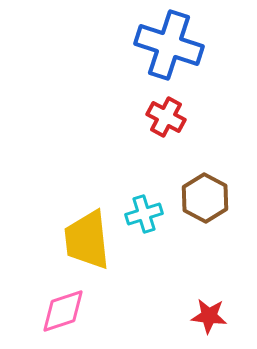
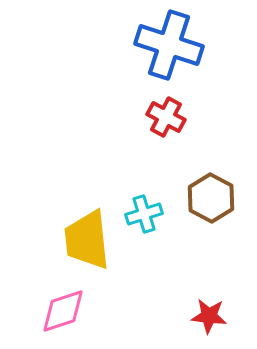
brown hexagon: moved 6 px right
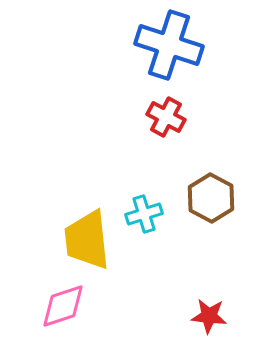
pink diamond: moved 5 px up
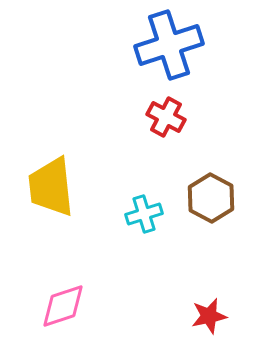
blue cross: rotated 36 degrees counterclockwise
yellow trapezoid: moved 36 px left, 53 px up
red star: rotated 18 degrees counterclockwise
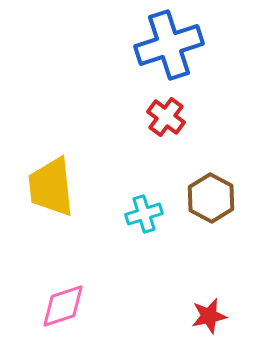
red cross: rotated 9 degrees clockwise
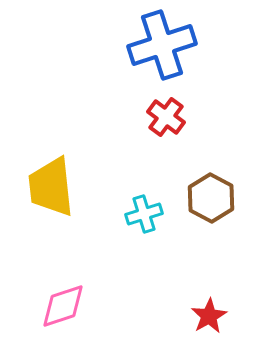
blue cross: moved 7 px left
red star: rotated 18 degrees counterclockwise
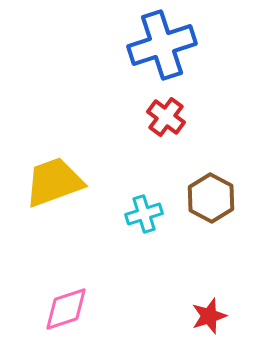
yellow trapezoid: moved 3 px right, 5 px up; rotated 76 degrees clockwise
pink diamond: moved 3 px right, 3 px down
red star: rotated 12 degrees clockwise
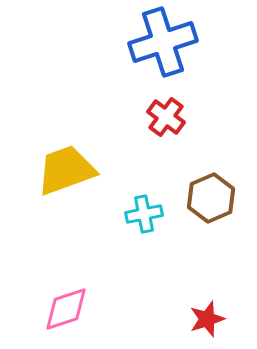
blue cross: moved 1 px right, 3 px up
yellow trapezoid: moved 12 px right, 12 px up
brown hexagon: rotated 9 degrees clockwise
cyan cross: rotated 6 degrees clockwise
red star: moved 2 px left, 3 px down
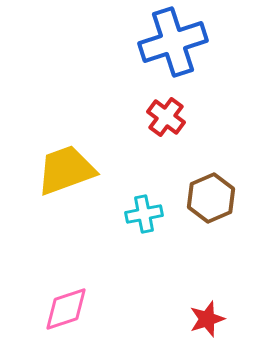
blue cross: moved 10 px right
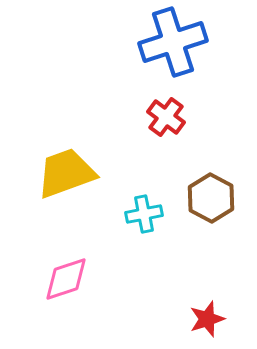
yellow trapezoid: moved 3 px down
brown hexagon: rotated 9 degrees counterclockwise
pink diamond: moved 30 px up
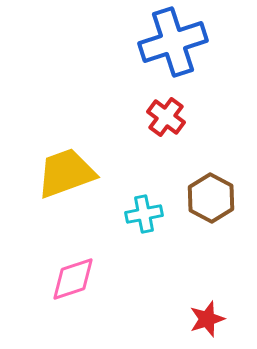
pink diamond: moved 7 px right
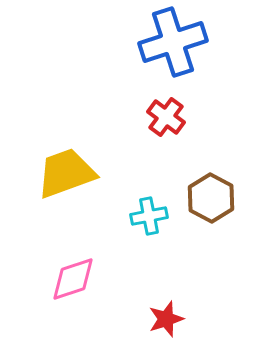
cyan cross: moved 5 px right, 2 px down
red star: moved 41 px left
